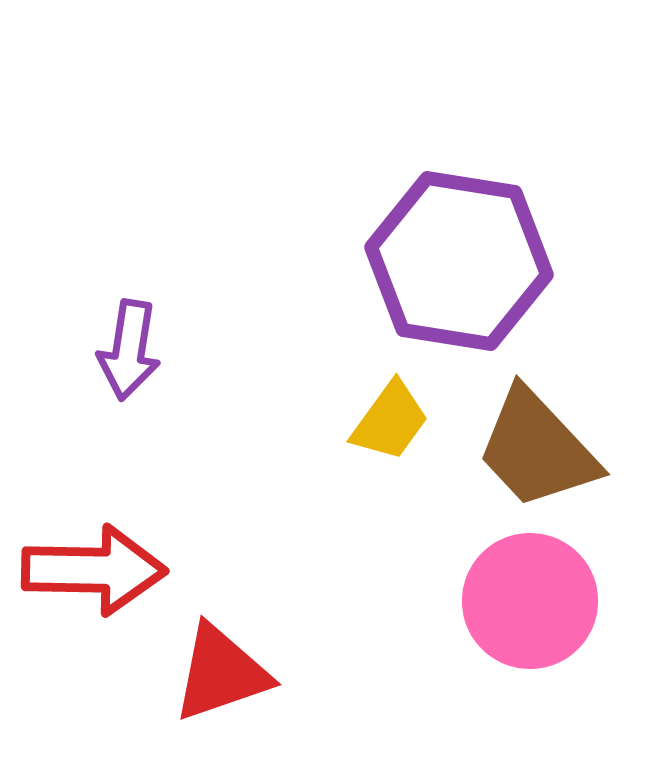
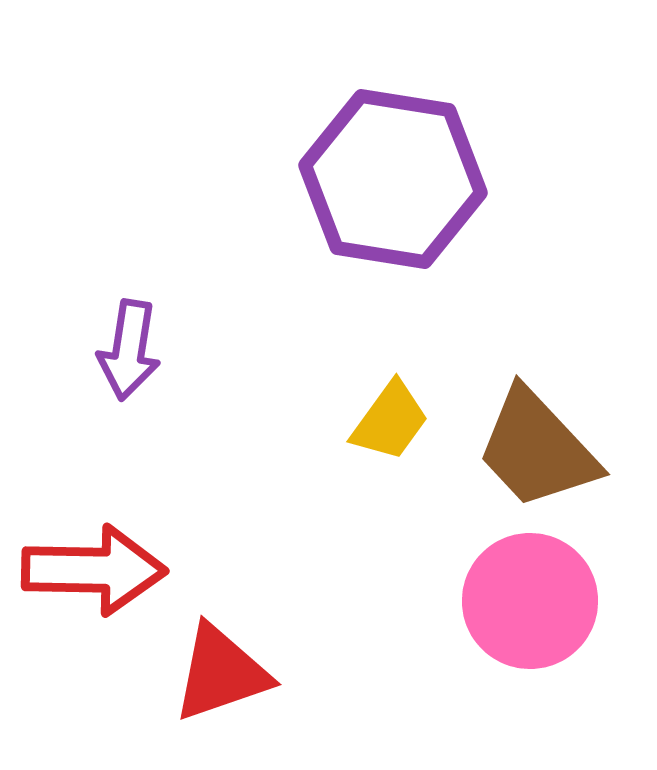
purple hexagon: moved 66 px left, 82 px up
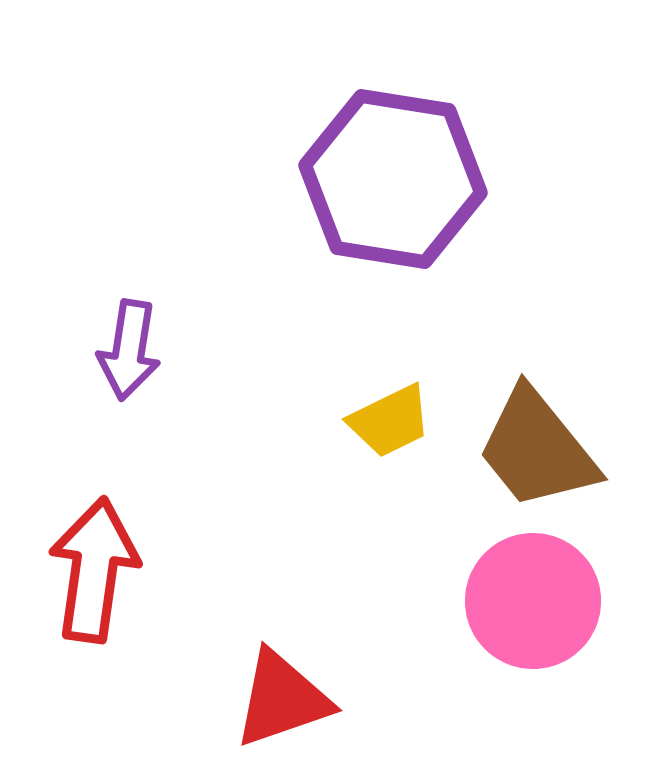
yellow trapezoid: rotated 28 degrees clockwise
brown trapezoid: rotated 4 degrees clockwise
red arrow: rotated 83 degrees counterclockwise
pink circle: moved 3 px right
red triangle: moved 61 px right, 26 px down
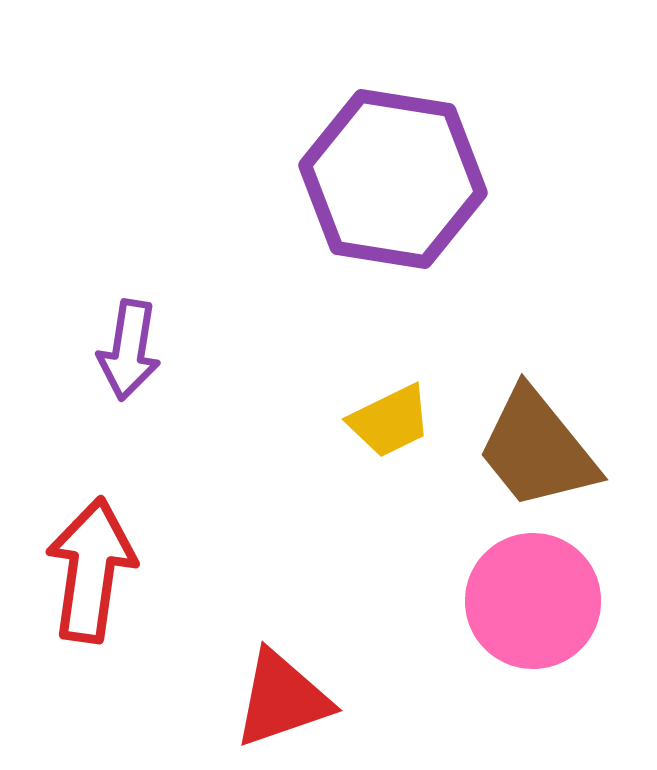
red arrow: moved 3 px left
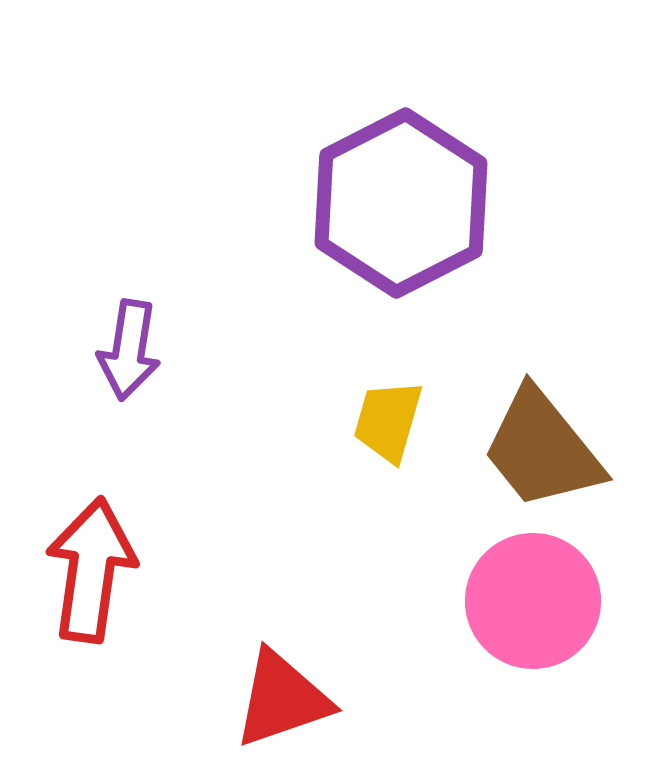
purple hexagon: moved 8 px right, 24 px down; rotated 24 degrees clockwise
yellow trapezoid: moved 2 px left; rotated 132 degrees clockwise
brown trapezoid: moved 5 px right
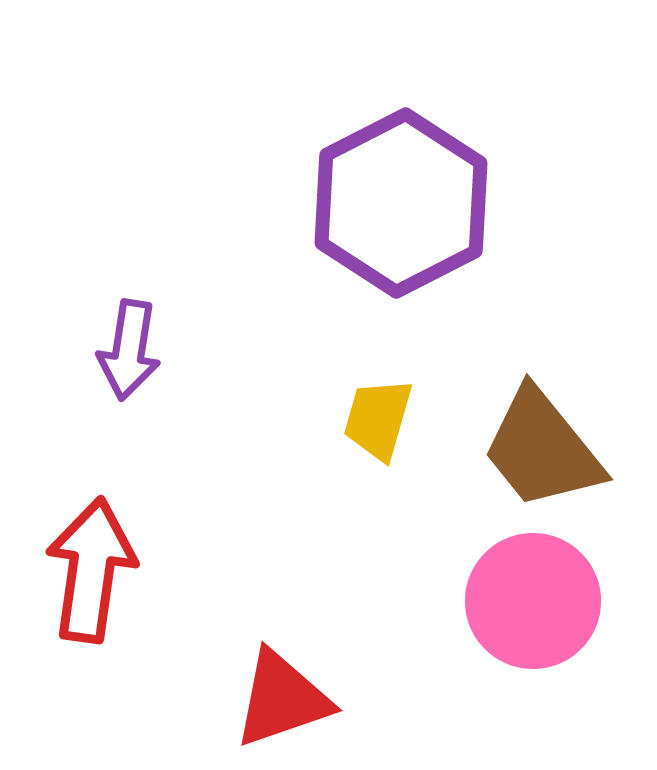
yellow trapezoid: moved 10 px left, 2 px up
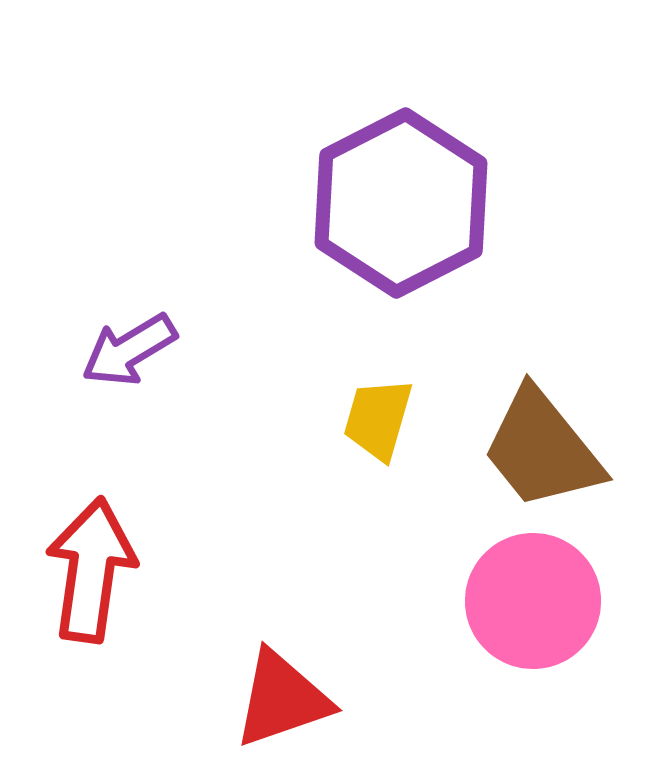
purple arrow: rotated 50 degrees clockwise
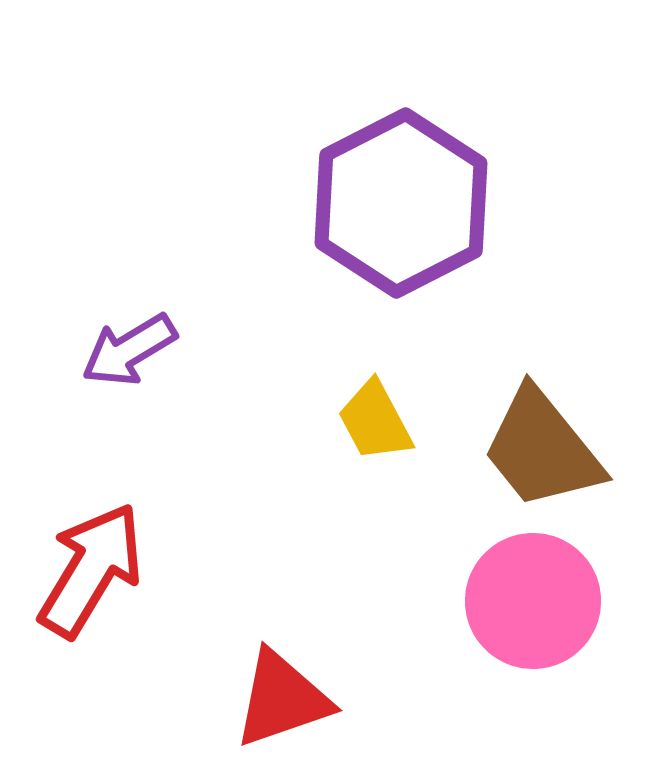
yellow trapezoid: moved 3 px left, 2 px down; rotated 44 degrees counterclockwise
red arrow: rotated 23 degrees clockwise
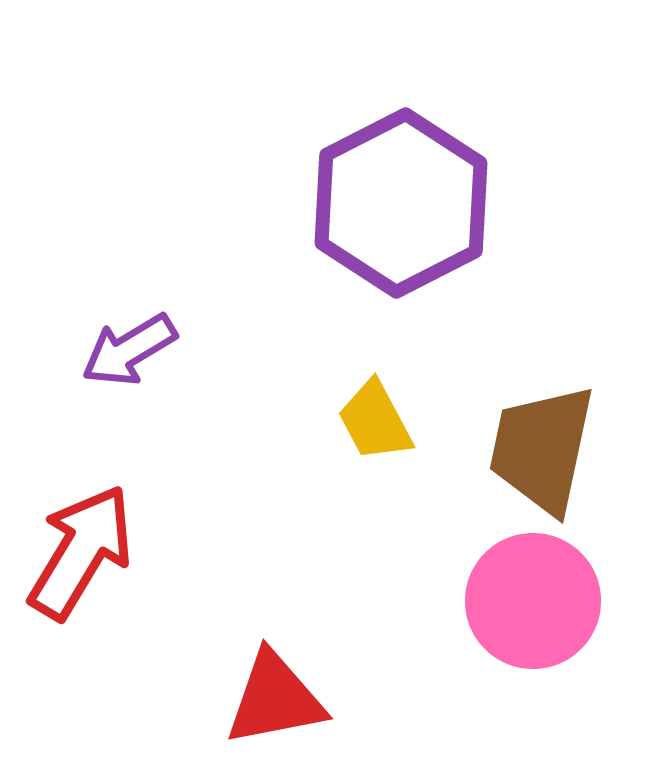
brown trapezoid: rotated 51 degrees clockwise
red arrow: moved 10 px left, 18 px up
red triangle: moved 7 px left; rotated 8 degrees clockwise
